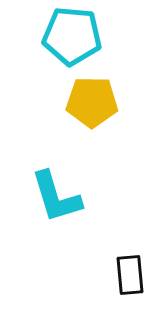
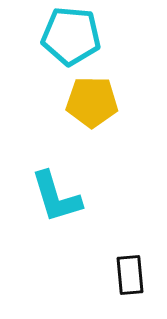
cyan pentagon: moved 1 px left
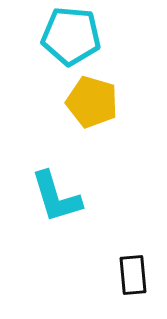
yellow pentagon: rotated 15 degrees clockwise
black rectangle: moved 3 px right
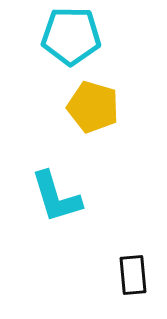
cyan pentagon: rotated 4 degrees counterclockwise
yellow pentagon: moved 1 px right, 5 px down
